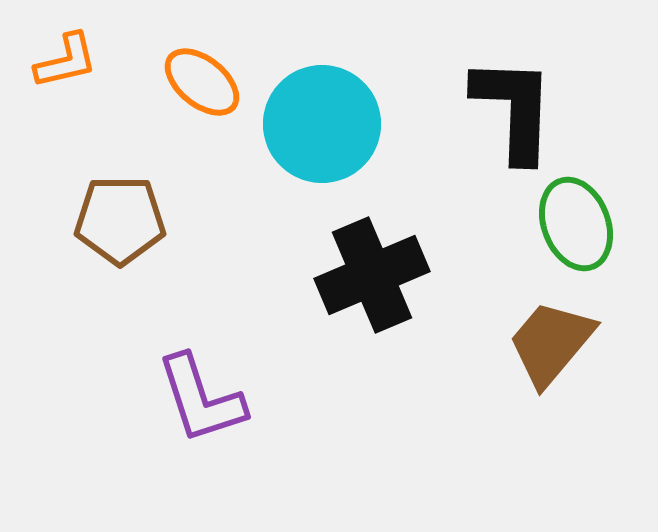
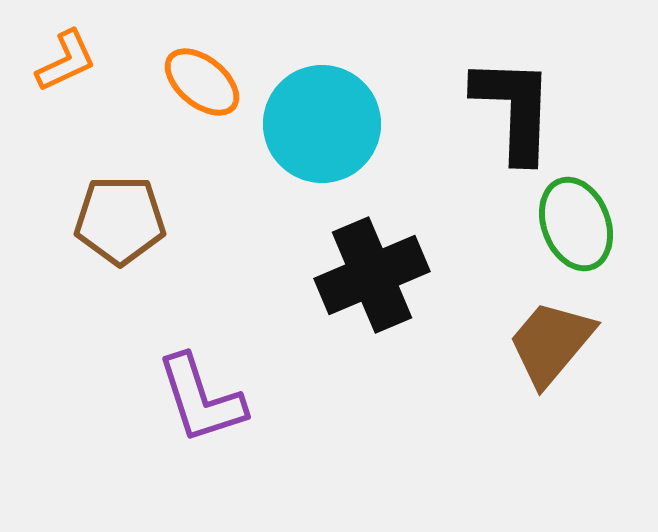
orange L-shape: rotated 12 degrees counterclockwise
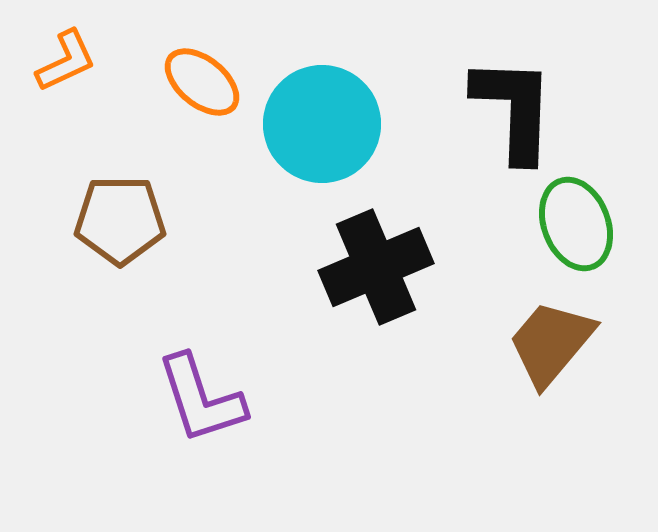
black cross: moved 4 px right, 8 px up
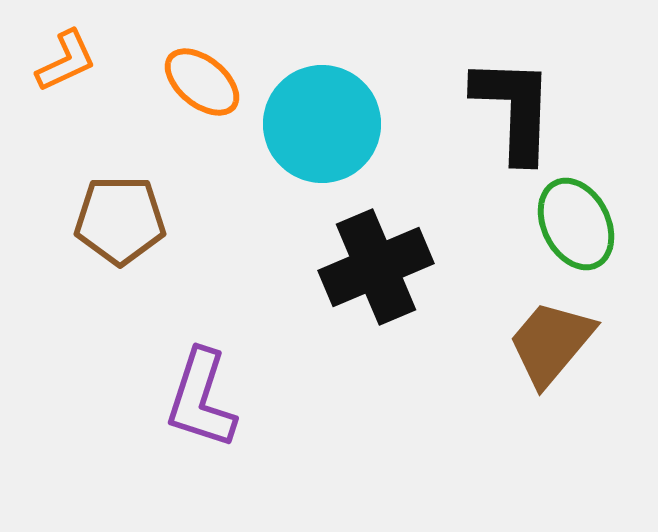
green ellipse: rotated 6 degrees counterclockwise
purple L-shape: rotated 36 degrees clockwise
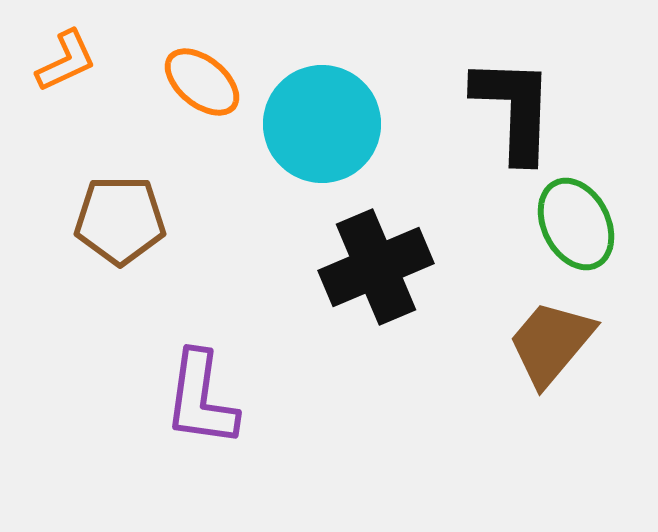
purple L-shape: rotated 10 degrees counterclockwise
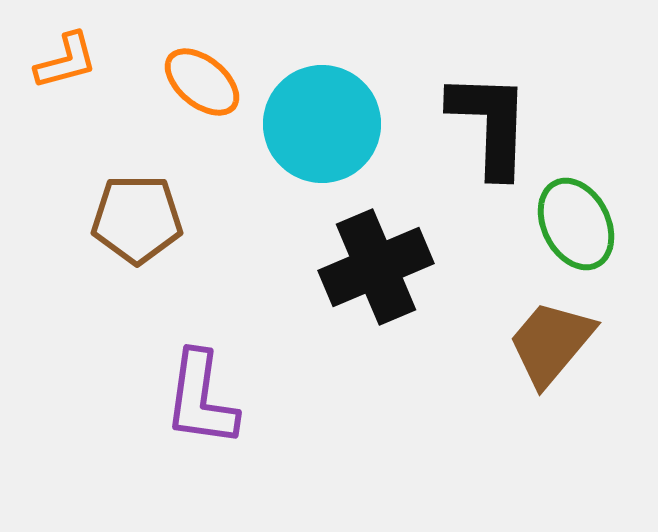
orange L-shape: rotated 10 degrees clockwise
black L-shape: moved 24 px left, 15 px down
brown pentagon: moved 17 px right, 1 px up
